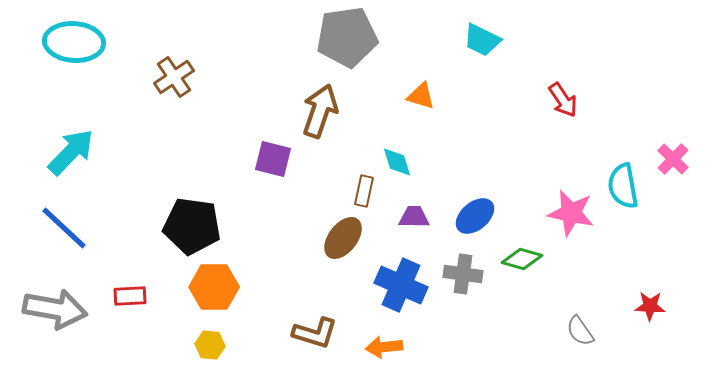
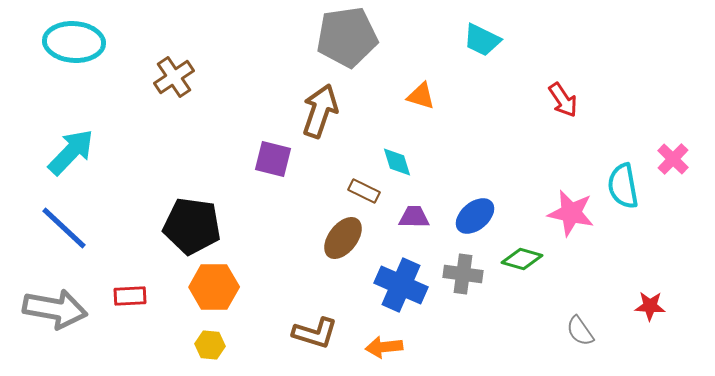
brown rectangle: rotated 76 degrees counterclockwise
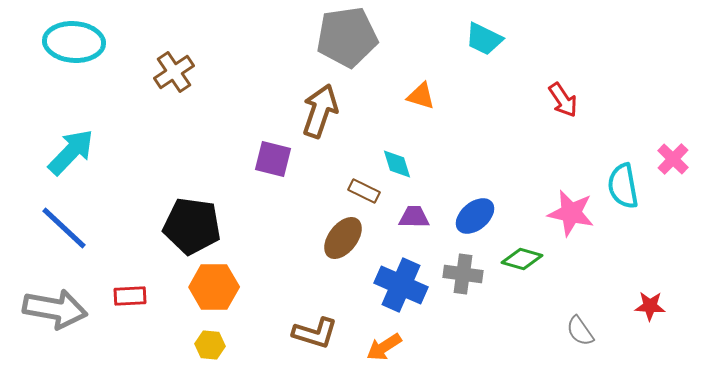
cyan trapezoid: moved 2 px right, 1 px up
brown cross: moved 5 px up
cyan diamond: moved 2 px down
orange arrow: rotated 27 degrees counterclockwise
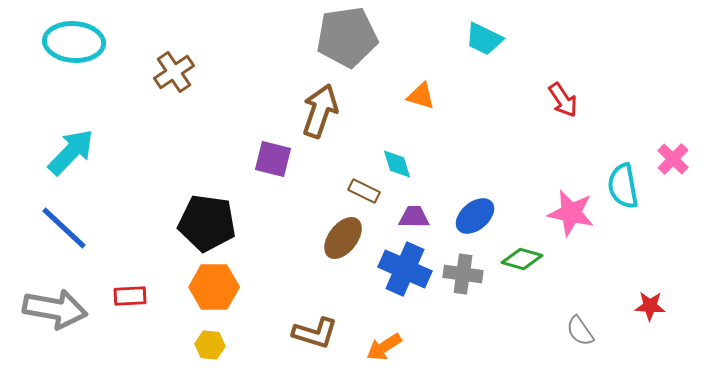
black pentagon: moved 15 px right, 3 px up
blue cross: moved 4 px right, 16 px up
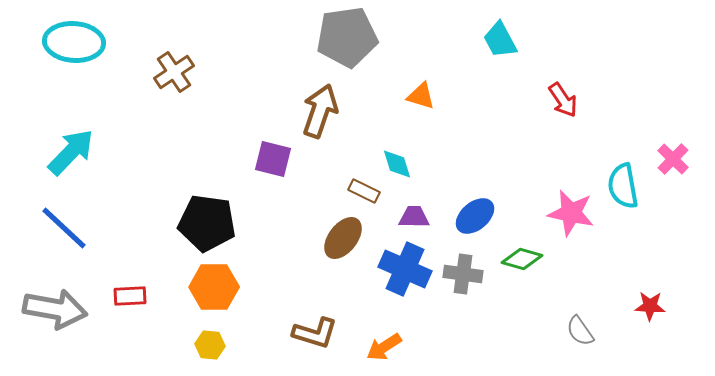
cyan trapezoid: moved 16 px right, 1 px down; rotated 36 degrees clockwise
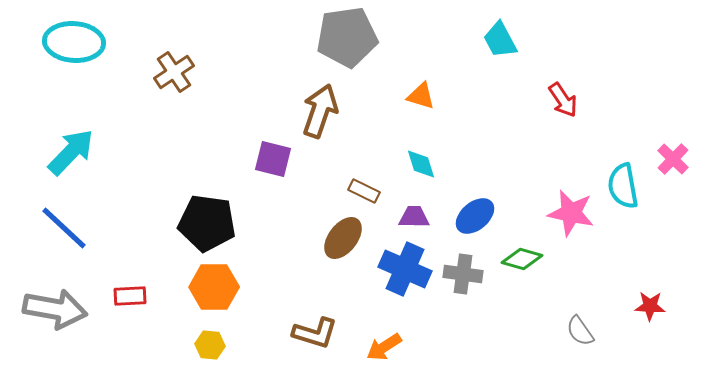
cyan diamond: moved 24 px right
